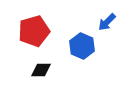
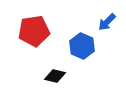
red pentagon: rotated 8 degrees clockwise
black diamond: moved 14 px right, 6 px down; rotated 15 degrees clockwise
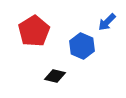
red pentagon: rotated 24 degrees counterclockwise
